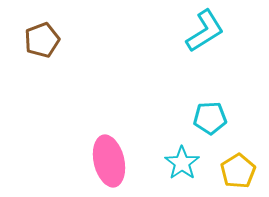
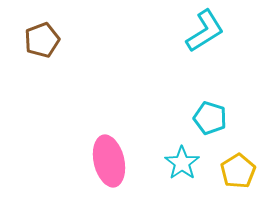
cyan pentagon: rotated 20 degrees clockwise
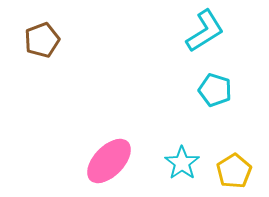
cyan pentagon: moved 5 px right, 28 px up
pink ellipse: rotated 57 degrees clockwise
yellow pentagon: moved 4 px left
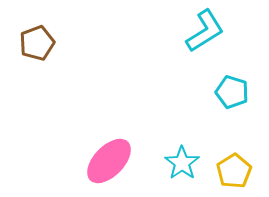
brown pentagon: moved 5 px left, 3 px down
cyan pentagon: moved 17 px right, 2 px down
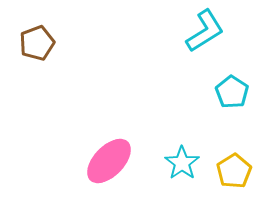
cyan pentagon: rotated 16 degrees clockwise
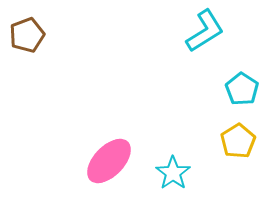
brown pentagon: moved 10 px left, 8 px up
cyan pentagon: moved 10 px right, 3 px up
cyan star: moved 9 px left, 10 px down
yellow pentagon: moved 4 px right, 30 px up
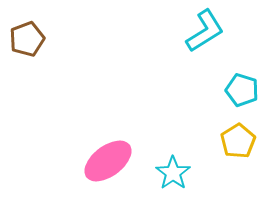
brown pentagon: moved 4 px down
cyan pentagon: moved 1 px down; rotated 16 degrees counterclockwise
pink ellipse: moved 1 px left; rotated 9 degrees clockwise
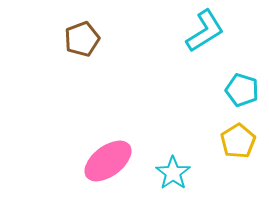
brown pentagon: moved 55 px right
